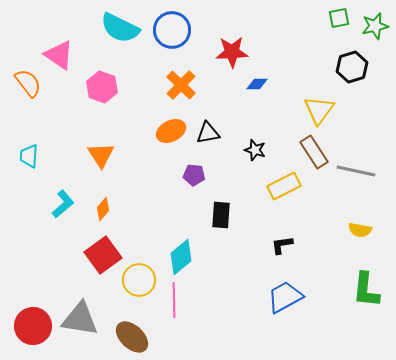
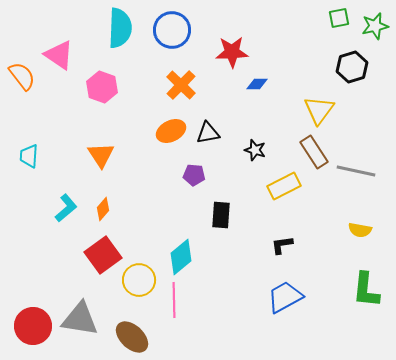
cyan semicircle: rotated 114 degrees counterclockwise
orange semicircle: moved 6 px left, 7 px up
cyan L-shape: moved 3 px right, 4 px down
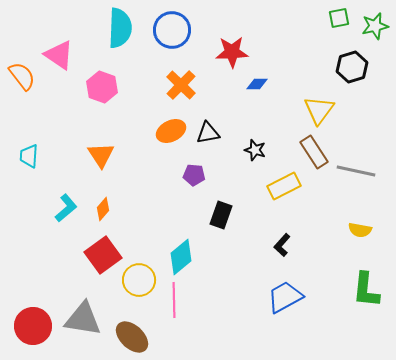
black rectangle: rotated 16 degrees clockwise
black L-shape: rotated 40 degrees counterclockwise
gray triangle: moved 3 px right
